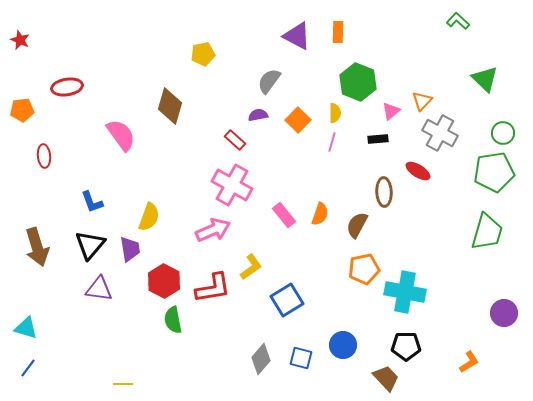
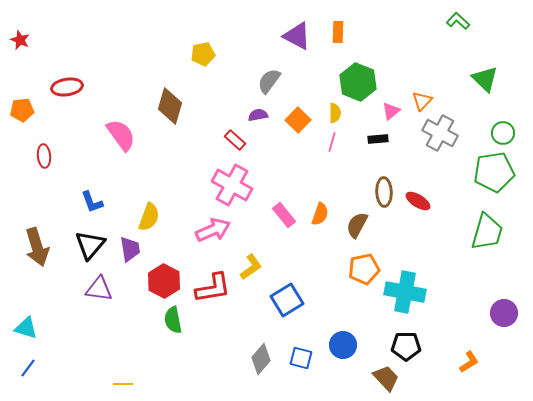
red ellipse at (418, 171): moved 30 px down
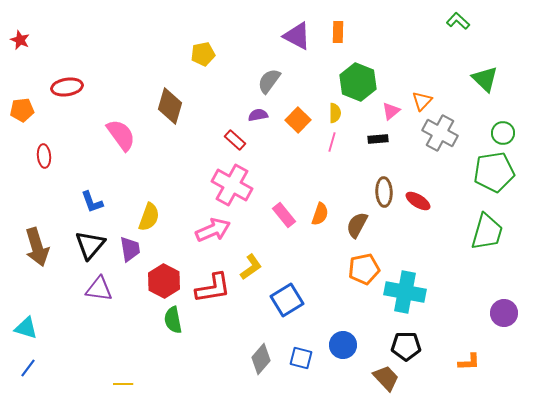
orange L-shape at (469, 362): rotated 30 degrees clockwise
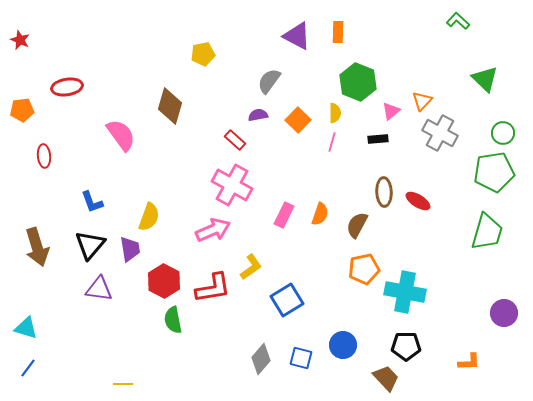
pink rectangle at (284, 215): rotated 65 degrees clockwise
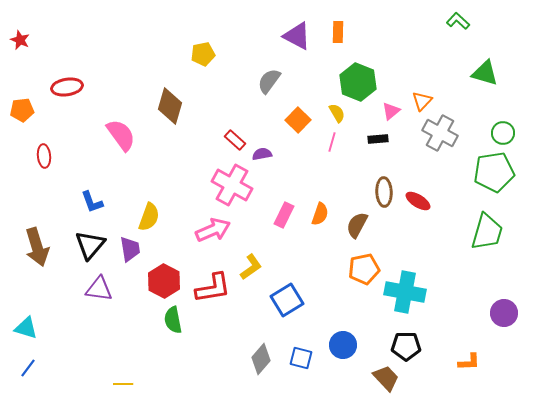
green triangle at (485, 79): moved 6 px up; rotated 28 degrees counterclockwise
yellow semicircle at (335, 113): moved 2 px right; rotated 30 degrees counterclockwise
purple semicircle at (258, 115): moved 4 px right, 39 px down
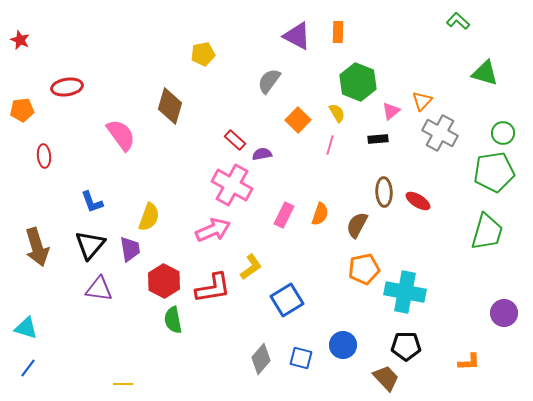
pink line at (332, 142): moved 2 px left, 3 px down
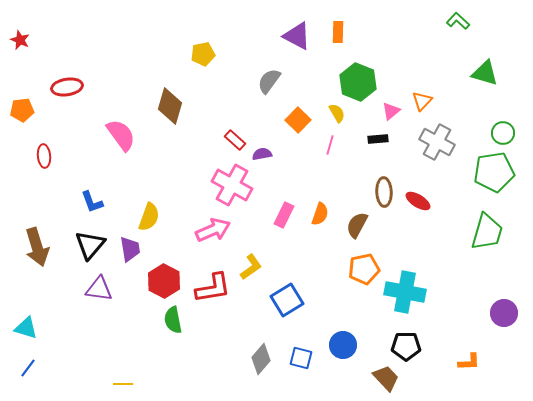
gray cross at (440, 133): moved 3 px left, 9 px down
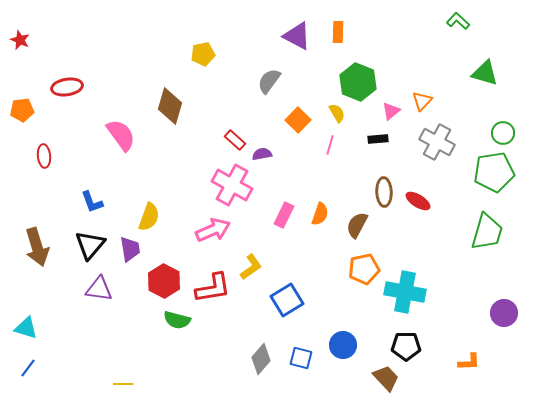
green semicircle at (173, 320): moved 4 px right; rotated 64 degrees counterclockwise
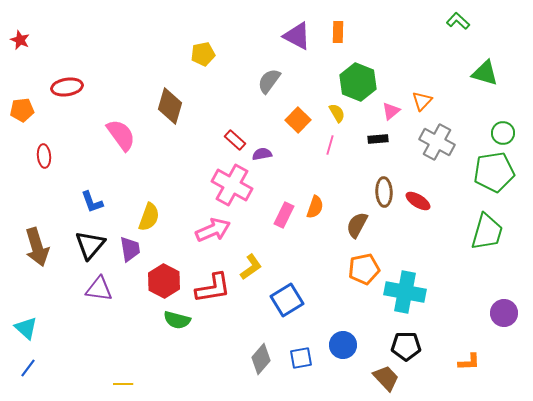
orange semicircle at (320, 214): moved 5 px left, 7 px up
cyan triangle at (26, 328): rotated 25 degrees clockwise
blue square at (301, 358): rotated 25 degrees counterclockwise
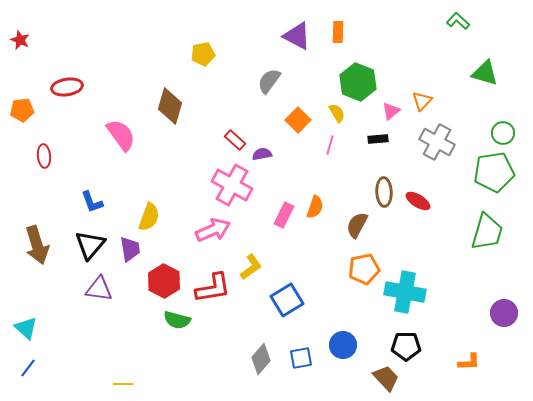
brown arrow at (37, 247): moved 2 px up
